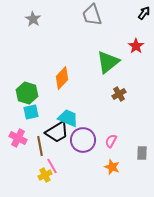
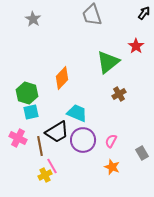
cyan trapezoid: moved 9 px right, 5 px up
gray rectangle: rotated 32 degrees counterclockwise
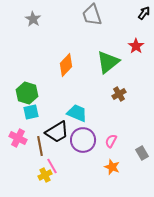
orange diamond: moved 4 px right, 13 px up
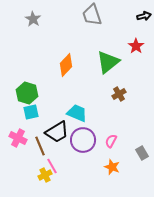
black arrow: moved 3 px down; rotated 40 degrees clockwise
brown line: rotated 12 degrees counterclockwise
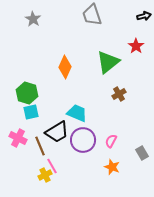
orange diamond: moved 1 px left, 2 px down; rotated 20 degrees counterclockwise
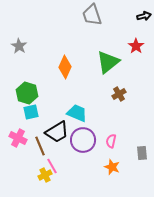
gray star: moved 14 px left, 27 px down
pink semicircle: rotated 16 degrees counterclockwise
gray rectangle: rotated 24 degrees clockwise
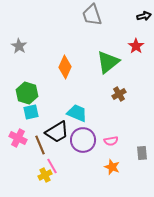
pink semicircle: rotated 112 degrees counterclockwise
brown line: moved 1 px up
